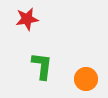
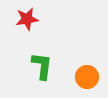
orange circle: moved 1 px right, 2 px up
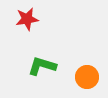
green L-shape: rotated 80 degrees counterclockwise
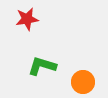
orange circle: moved 4 px left, 5 px down
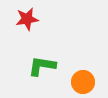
green L-shape: rotated 8 degrees counterclockwise
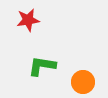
red star: moved 1 px right, 1 px down
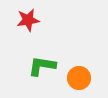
orange circle: moved 4 px left, 4 px up
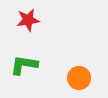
green L-shape: moved 18 px left, 1 px up
